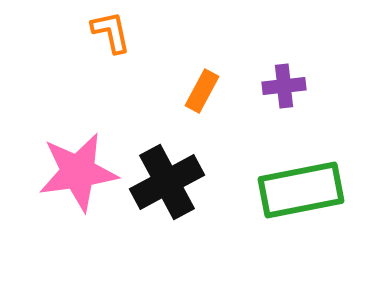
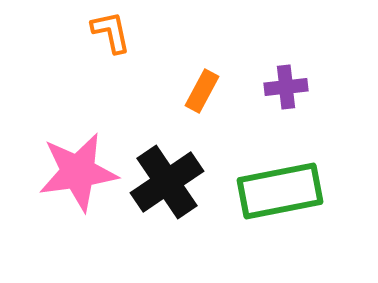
purple cross: moved 2 px right, 1 px down
black cross: rotated 6 degrees counterclockwise
green rectangle: moved 21 px left, 1 px down
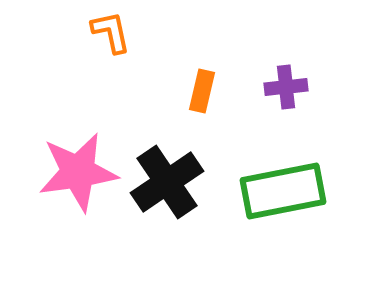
orange rectangle: rotated 15 degrees counterclockwise
green rectangle: moved 3 px right
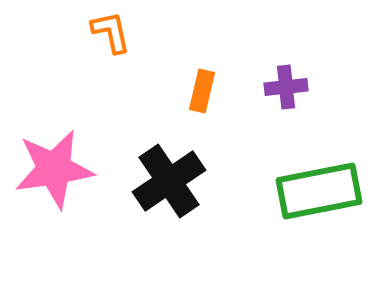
pink star: moved 24 px left, 3 px up
black cross: moved 2 px right, 1 px up
green rectangle: moved 36 px right
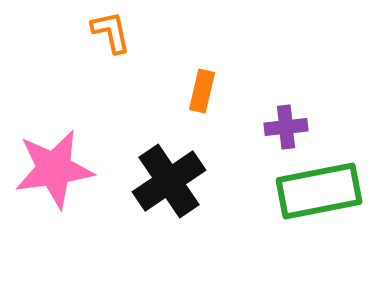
purple cross: moved 40 px down
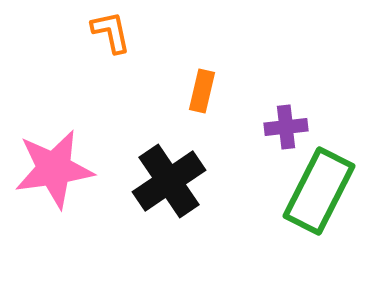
green rectangle: rotated 52 degrees counterclockwise
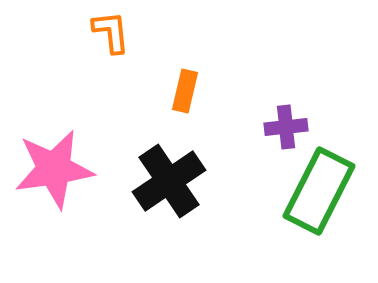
orange L-shape: rotated 6 degrees clockwise
orange rectangle: moved 17 px left
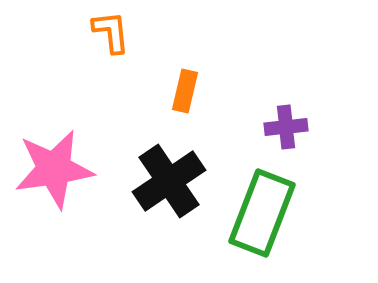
green rectangle: moved 57 px left, 22 px down; rotated 6 degrees counterclockwise
